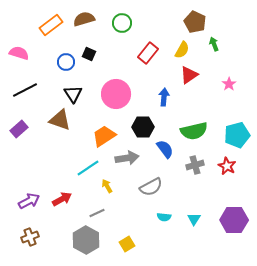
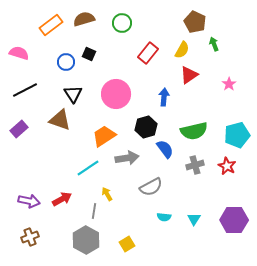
black hexagon: moved 3 px right; rotated 15 degrees counterclockwise
yellow arrow: moved 8 px down
purple arrow: rotated 40 degrees clockwise
gray line: moved 3 px left, 2 px up; rotated 56 degrees counterclockwise
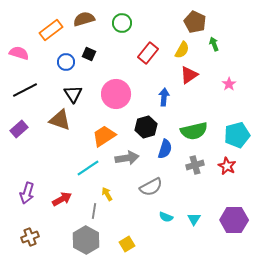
orange rectangle: moved 5 px down
blue semicircle: rotated 54 degrees clockwise
purple arrow: moved 2 px left, 8 px up; rotated 95 degrees clockwise
cyan semicircle: moved 2 px right; rotated 16 degrees clockwise
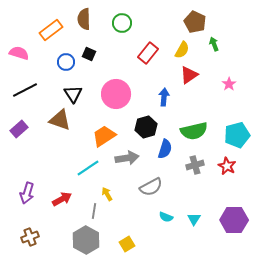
brown semicircle: rotated 75 degrees counterclockwise
